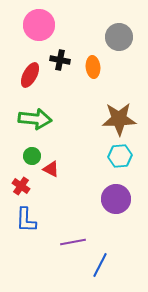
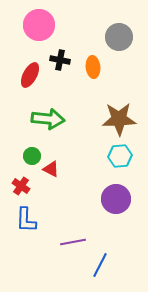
green arrow: moved 13 px right
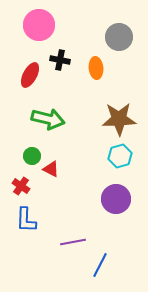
orange ellipse: moved 3 px right, 1 px down
green arrow: rotated 8 degrees clockwise
cyan hexagon: rotated 10 degrees counterclockwise
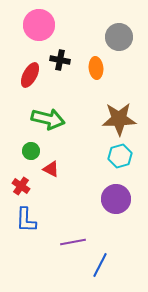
green circle: moved 1 px left, 5 px up
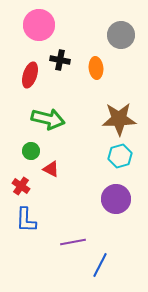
gray circle: moved 2 px right, 2 px up
red ellipse: rotated 10 degrees counterclockwise
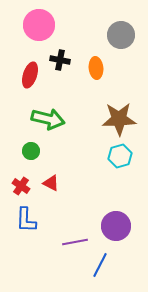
red triangle: moved 14 px down
purple circle: moved 27 px down
purple line: moved 2 px right
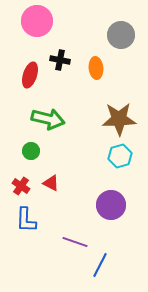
pink circle: moved 2 px left, 4 px up
purple circle: moved 5 px left, 21 px up
purple line: rotated 30 degrees clockwise
